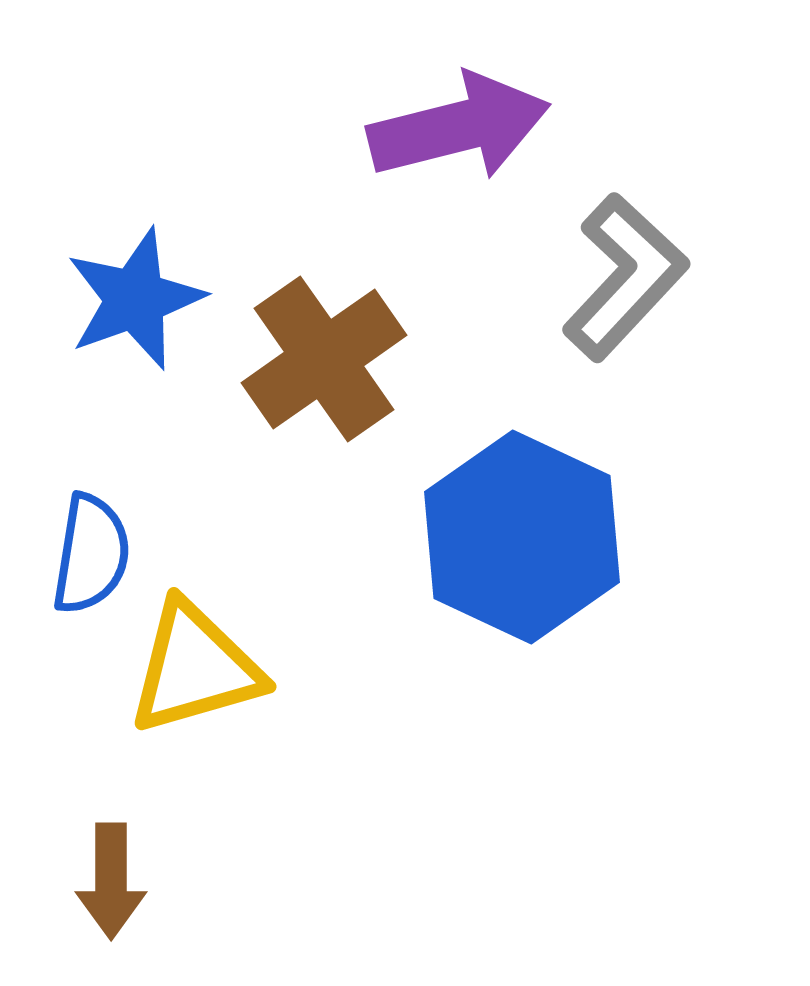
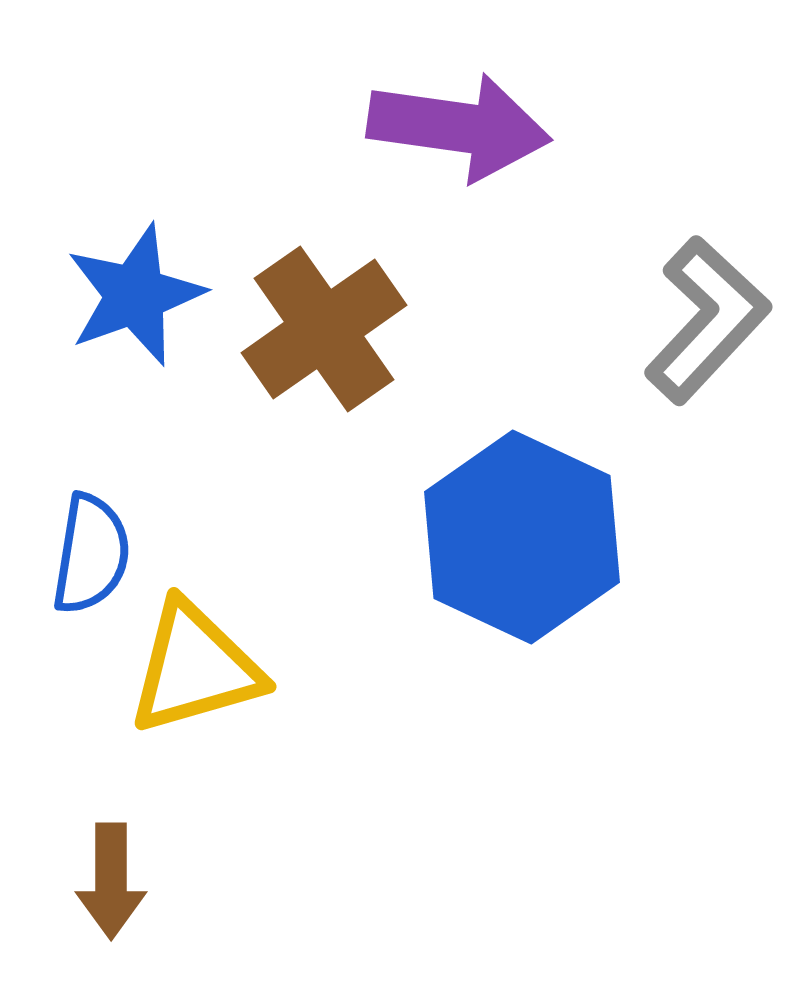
purple arrow: rotated 22 degrees clockwise
gray L-shape: moved 82 px right, 43 px down
blue star: moved 4 px up
brown cross: moved 30 px up
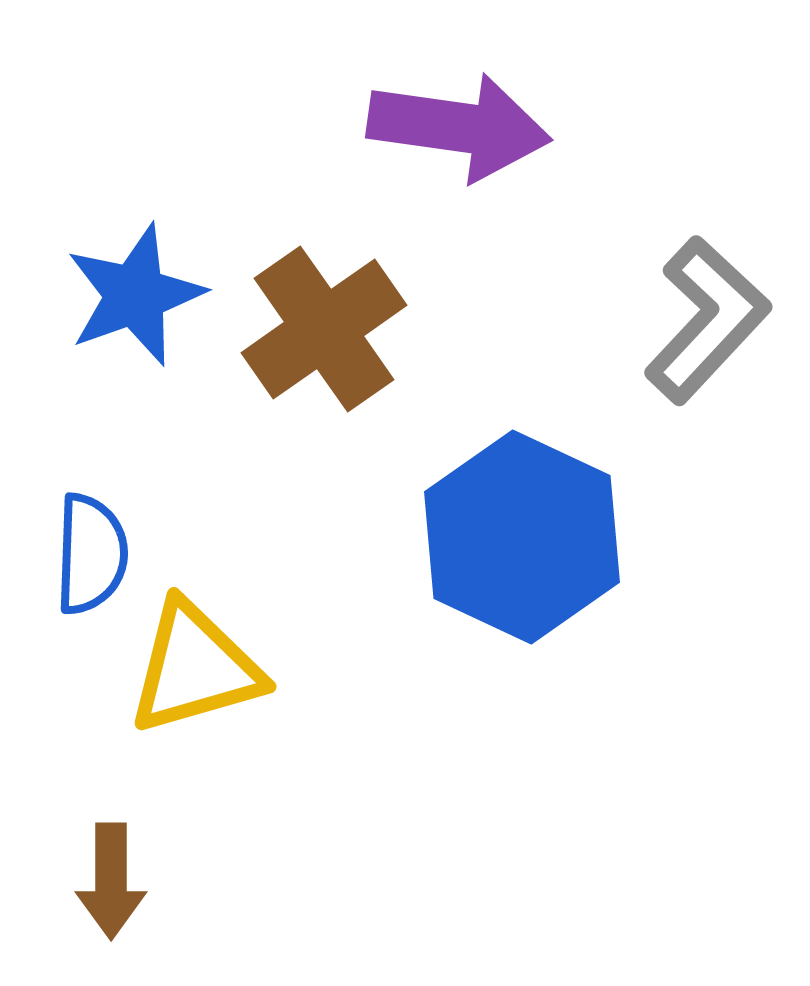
blue semicircle: rotated 7 degrees counterclockwise
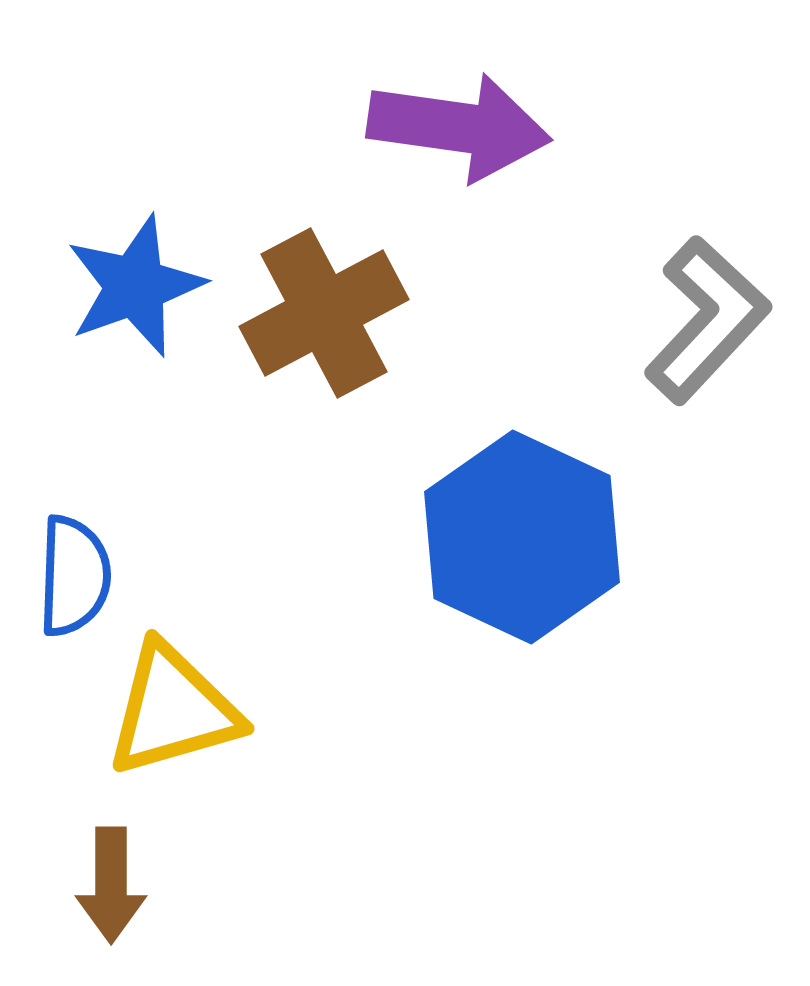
blue star: moved 9 px up
brown cross: moved 16 px up; rotated 7 degrees clockwise
blue semicircle: moved 17 px left, 22 px down
yellow triangle: moved 22 px left, 42 px down
brown arrow: moved 4 px down
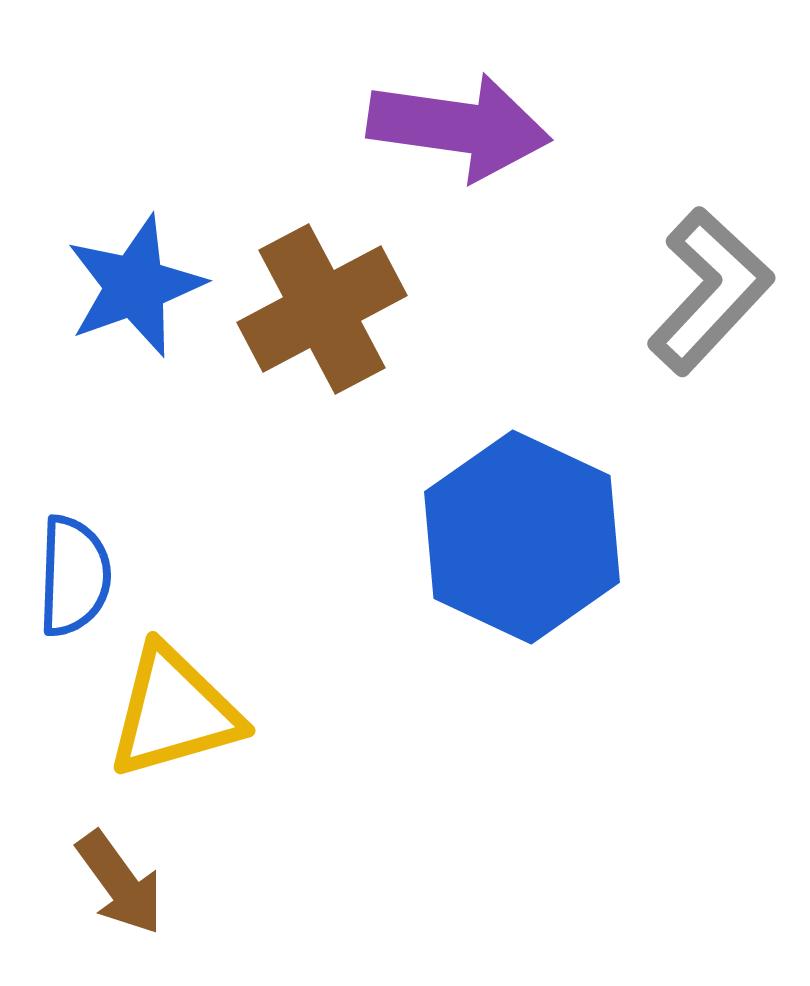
brown cross: moved 2 px left, 4 px up
gray L-shape: moved 3 px right, 29 px up
yellow triangle: moved 1 px right, 2 px down
brown arrow: moved 9 px right, 2 px up; rotated 36 degrees counterclockwise
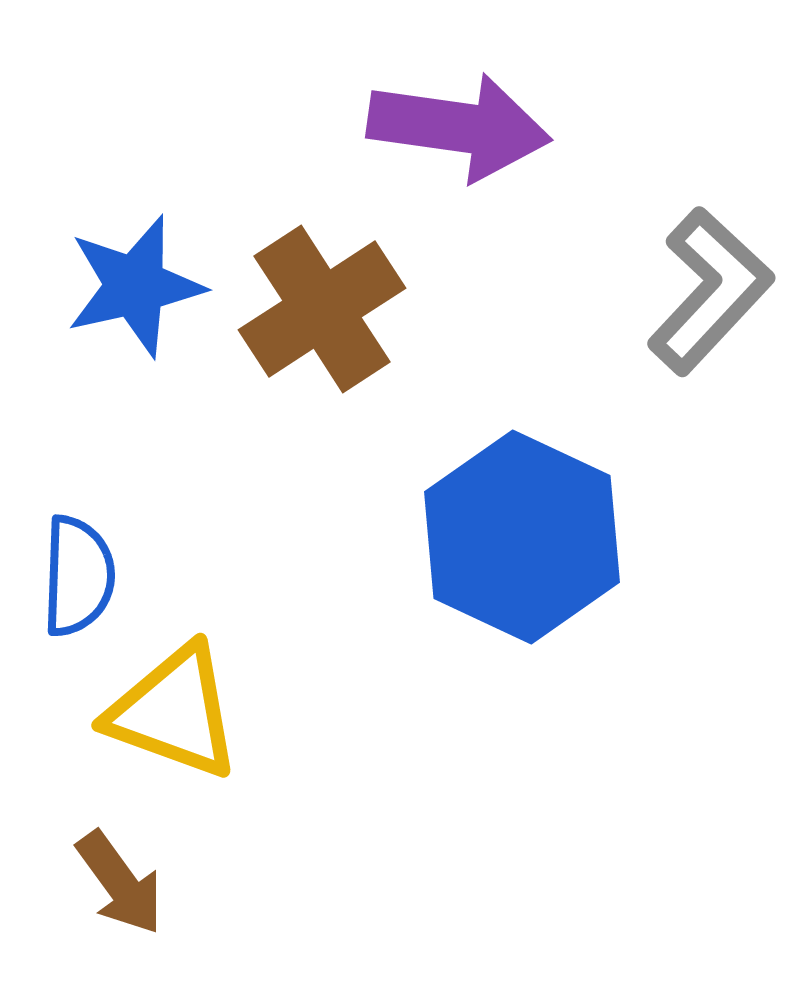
blue star: rotated 7 degrees clockwise
brown cross: rotated 5 degrees counterclockwise
blue semicircle: moved 4 px right
yellow triangle: rotated 36 degrees clockwise
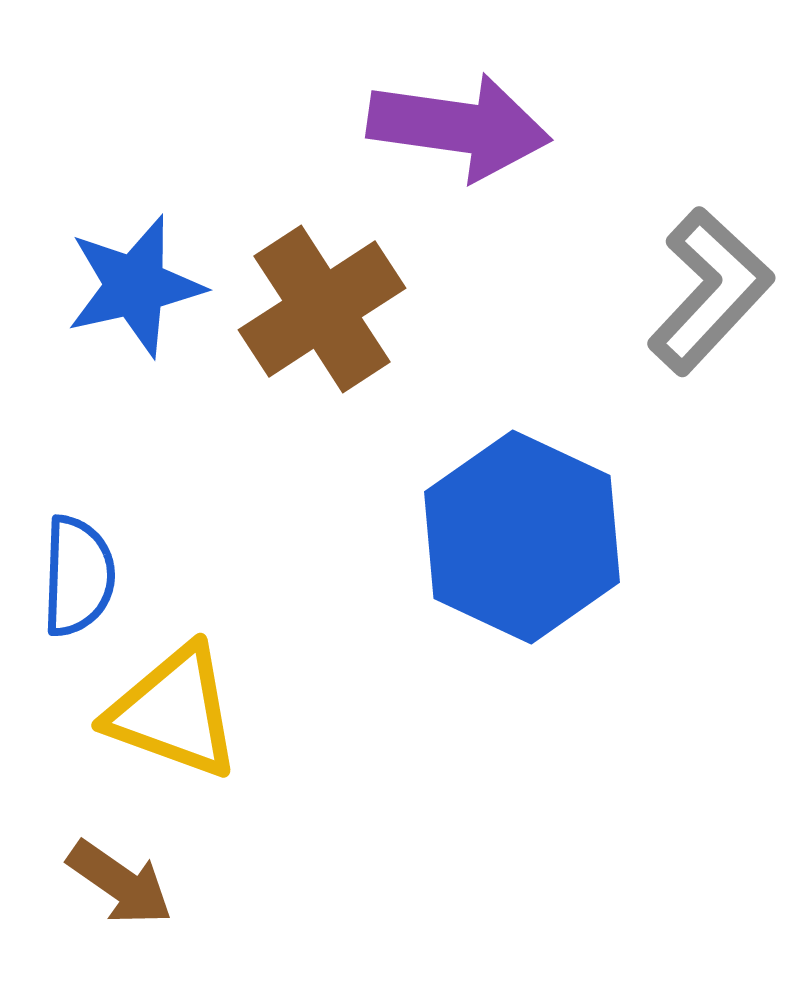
brown arrow: rotated 19 degrees counterclockwise
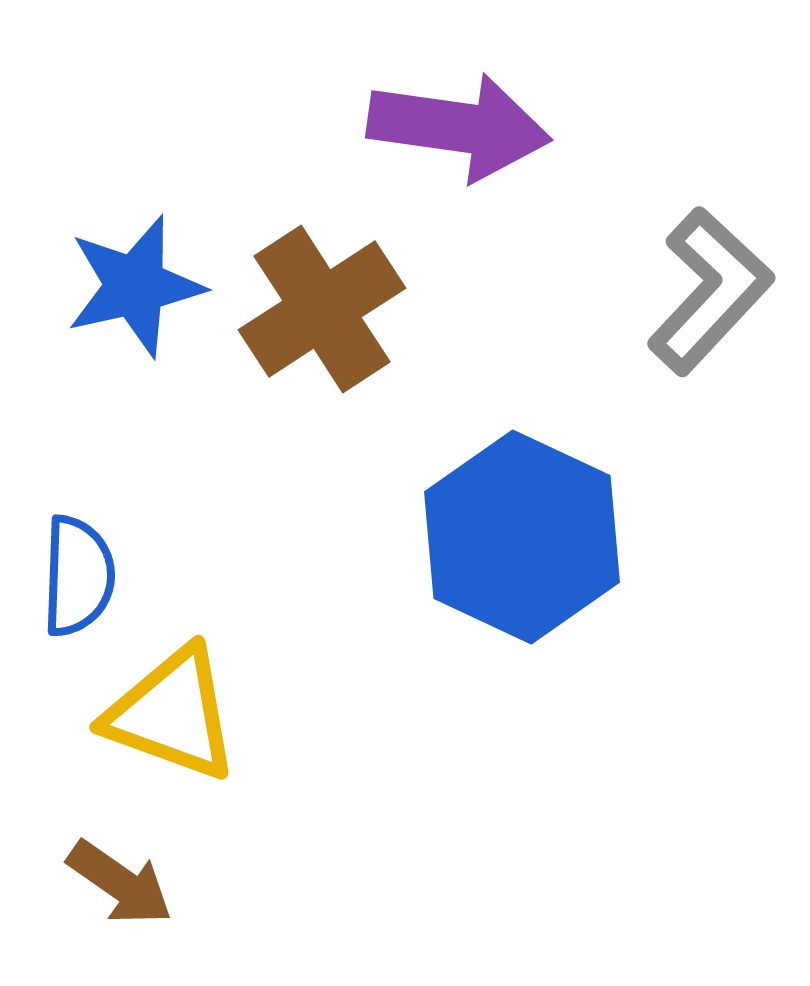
yellow triangle: moved 2 px left, 2 px down
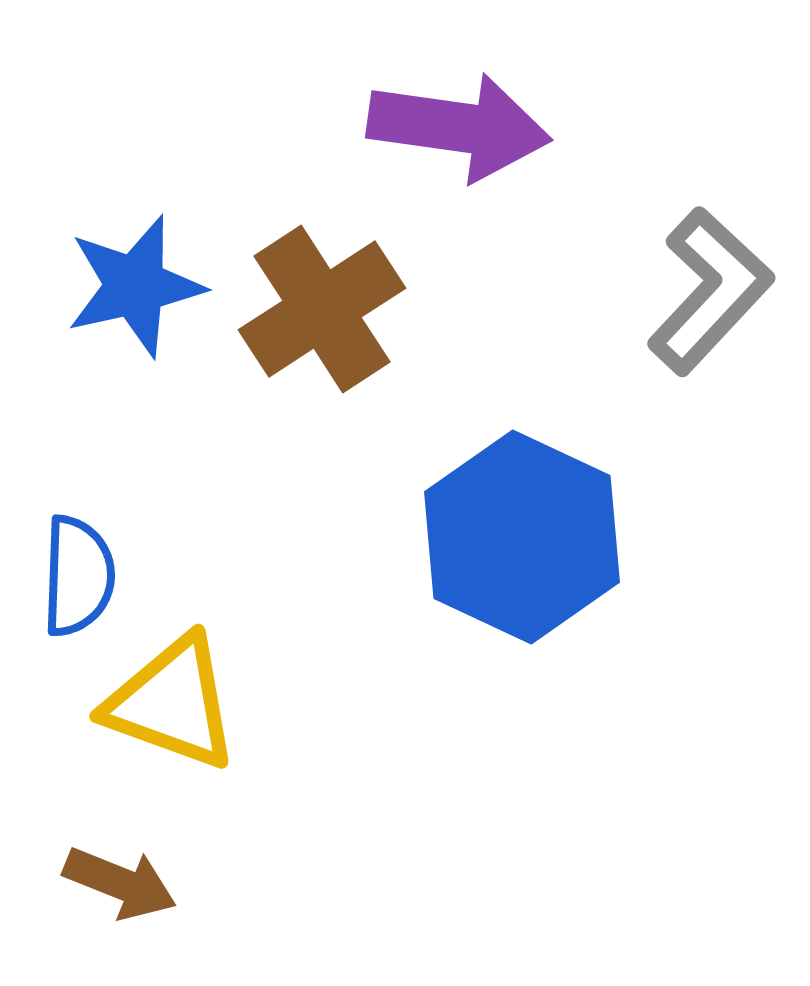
yellow triangle: moved 11 px up
brown arrow: rotated 13 degrees counterclockwise
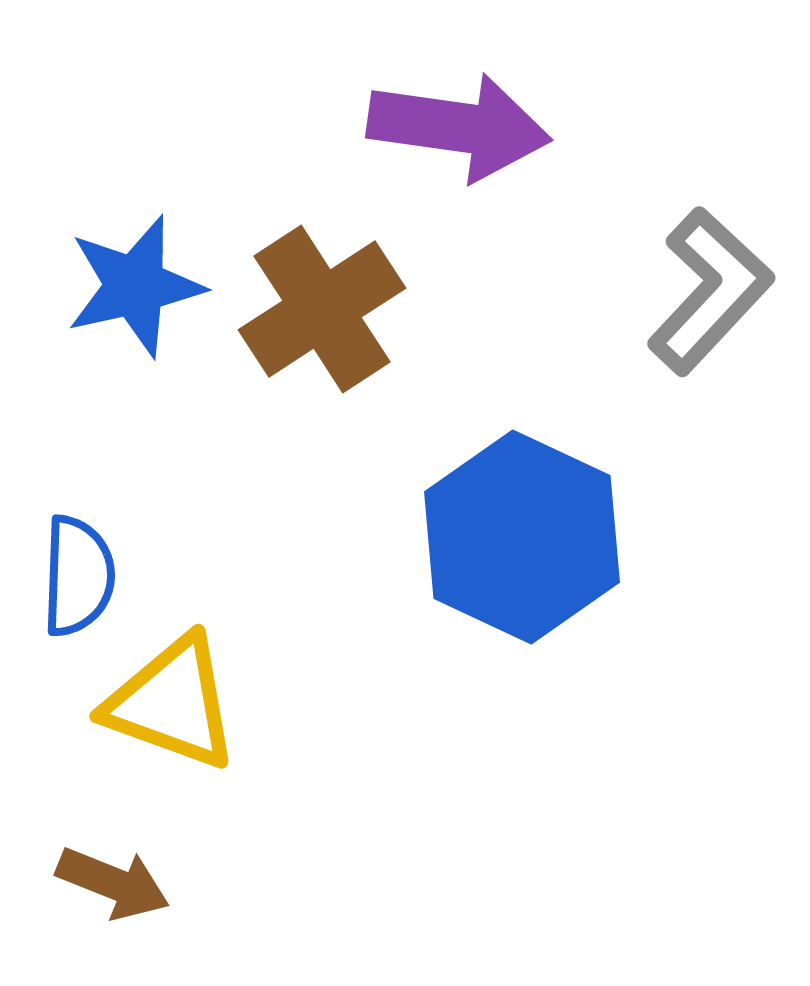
brown arrow: moved 7 px left
